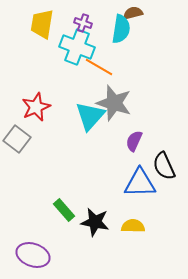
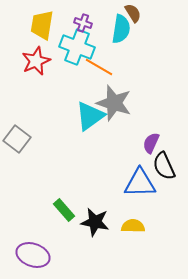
brown semicircle: rotated 72 degrees clockwise
yellow trapezoid: moved 1 px down
red star: moved 46 px up
cyan triangle: rotated 12 degrees clockwise
purple semicircle: moved 17 px right, 2 px down
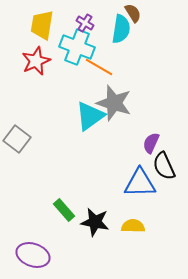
purple cross: moved 2 px right; rotated 12 degrees clockwise
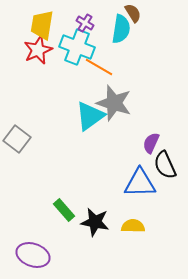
red star: moved 2 px right, 11 px up
black semicircle: moved 1 px right, 1 px up
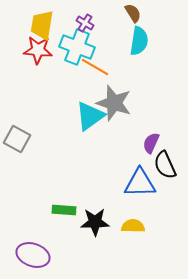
cyan semicircle: moved 18 px right, 12 px down
red star: rotated 28 degrees clockwise
orange line: moved 4 px left
gray square: rotated 8 degrees counterclockwise
green rectangle: rotated 45 degrees counterclockwise
black star: rotated 12 degrees counterclockwise
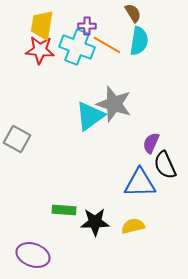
purple cross: moved 2 px right, 3 px down; rotated 30 degrees counterclockwise
red star: moved 2 px right
orange line: moved 12 px right, 22 px up
gray star: moved 1 px down
yellow semicircle: rotated 15 degrees counterclockwise
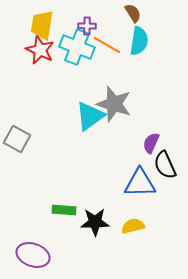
red star: rotated 20 degrees clockwise
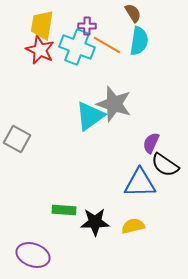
black semicircle: rotated 32 degrees counterclockwise
